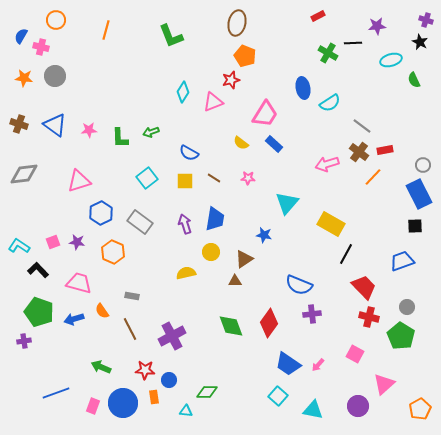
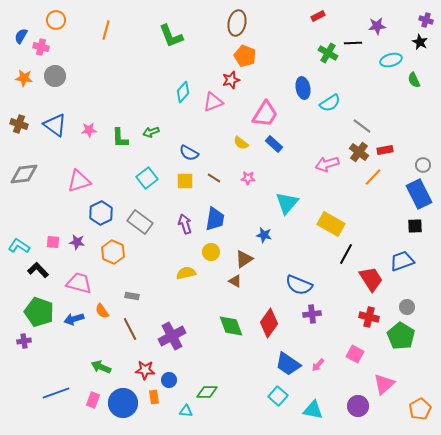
cyan diamond at (183, 92): rotated 10 degrees clockwise
pink square at (53, 242): rotated 24 degrees clockwise
brown triangle at (235, 281): rotated 32 degrees clockwise
red trapezoid at (364, 287): moved 7 px right, 8 px up; rotated 12 degrees clockwise
pink rectangle at (93, 406): moved 6 px up
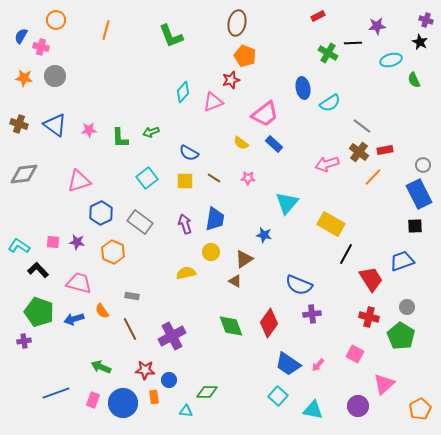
pink trapezoid at (265, 114): rotated 20 degrees clockwise
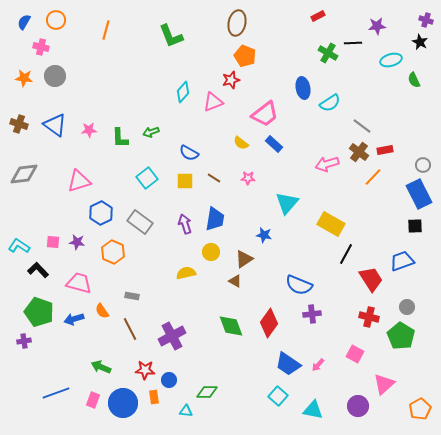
blue semicircle at (21, 36): moved 3 px right, 14 px up
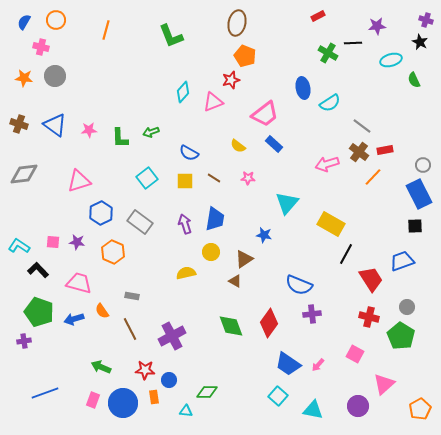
yellow semicircle at (241, 143): moved 3 px left, 3 px down
blue line at (56, 393): moved 11 px left
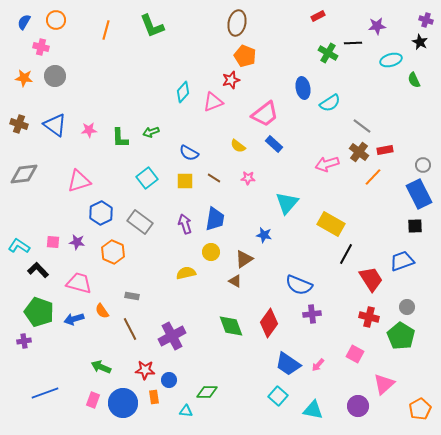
green L-shape at (171, 36): moved 19 px left, 10 px up
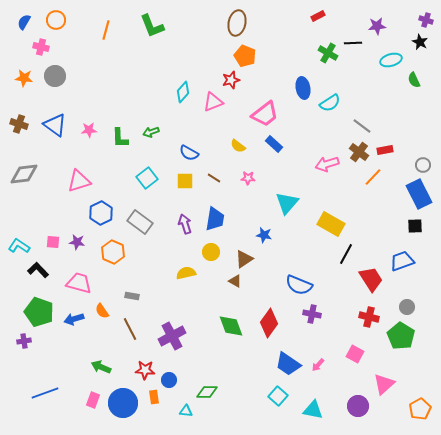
purple cross at (312, 314): rotated 18 degrees clockwise
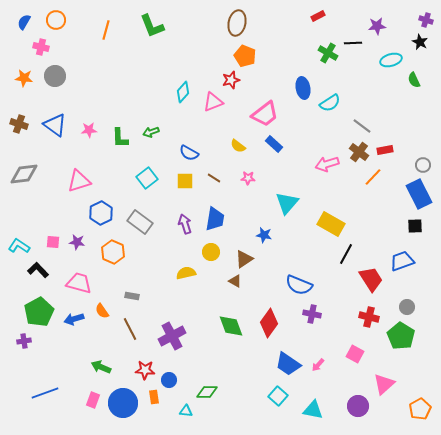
green pentagon at (39, 312): rotated 24 degrees clockwise
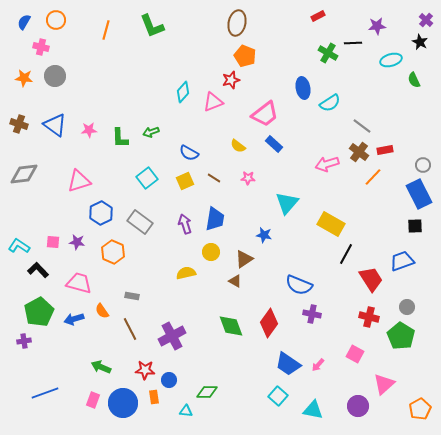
purple cross at (426, 20): rotated 24 degrees clockwise
yellow square at (185, 181): rotated 24 degrees counterclockwise
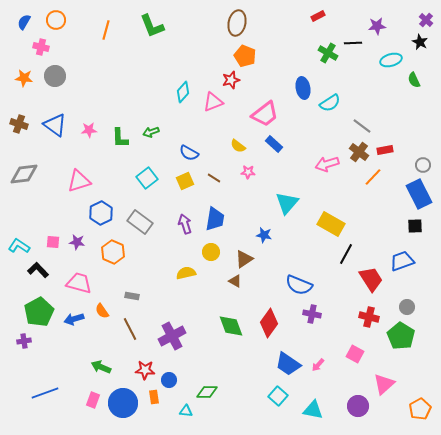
pink star at (248, 178): moved 6 px up
